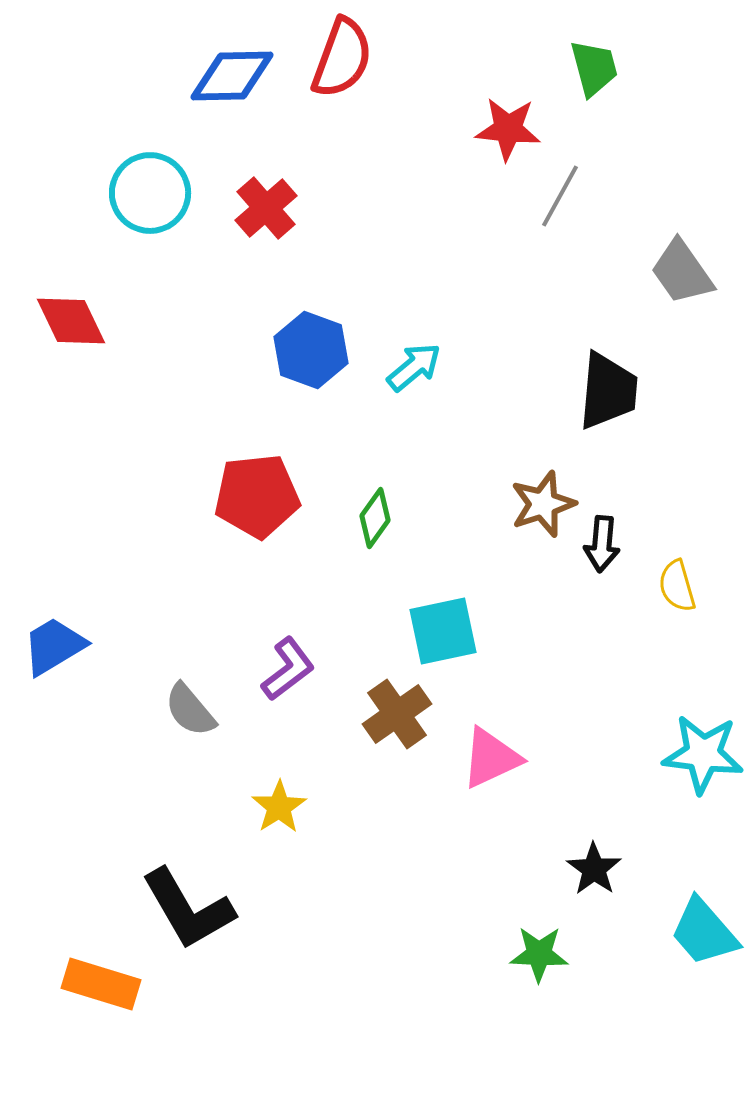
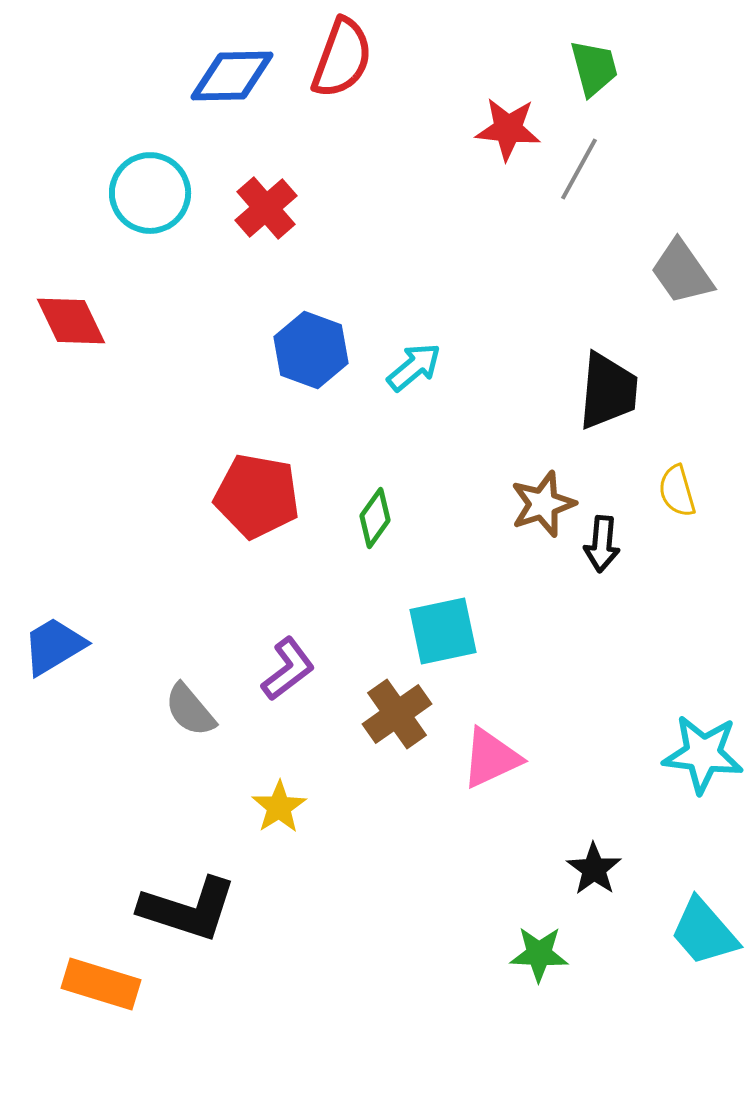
gray line: moved 19 px right, 27 px up
red pentagon: rotated 16 degrees clockwise
yellow semicircle: moved 95 px up
black L-shape: rotated 42 degrees counterclockwise
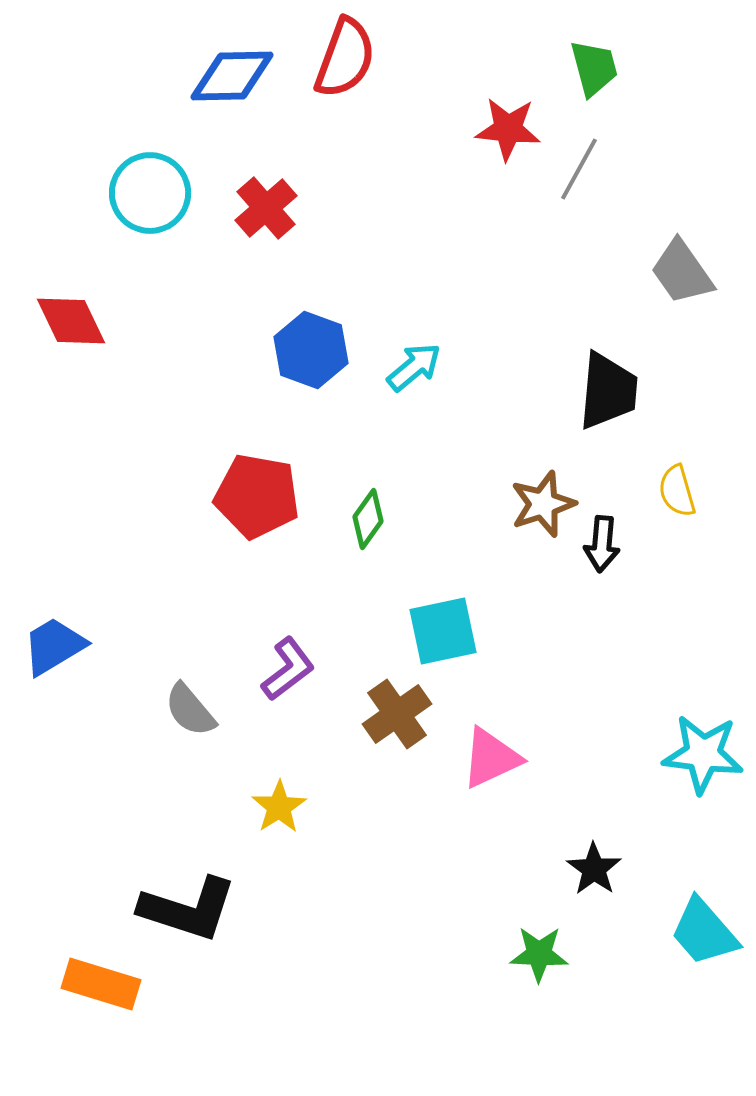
red semicircle: moved 3 px right
green diamond: moved 7 px left, 1 px down
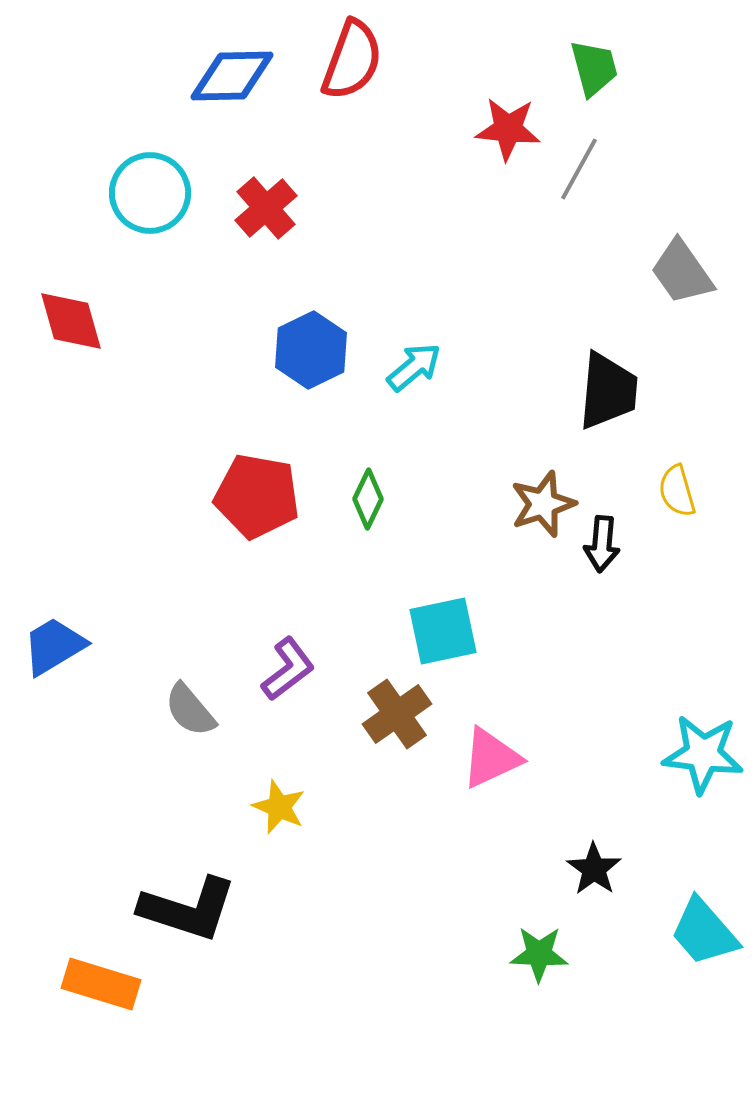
red semicircle: moved 7 px right, 2 px down
red diamond: rotated 10 degrees clockwise
blue hexagon: rotated 14 degrees clockwise
green diamond: moved 20 px up; rotated 10 degrees counterclockwise
yellow star: rotated 16 degrees counterclockwise
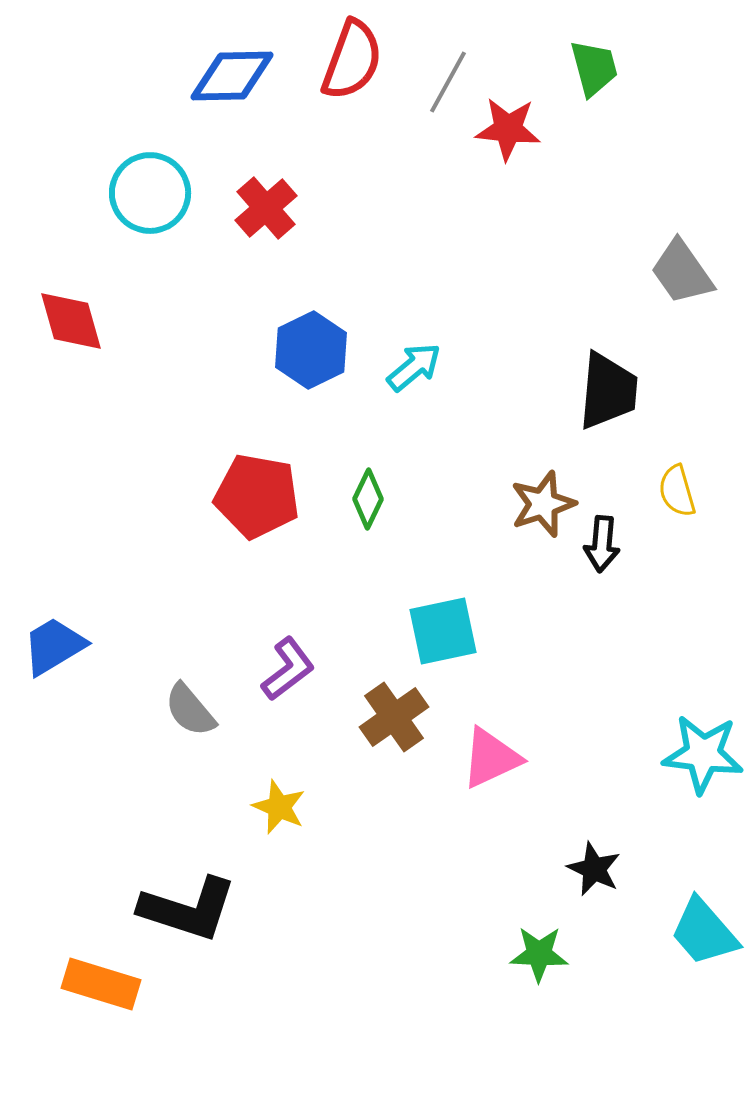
gray line: moved 131 px left, 87 px up
brown cross: moved 3 px left, 3 px down
black star: rotated 10 degrees counterclockwise
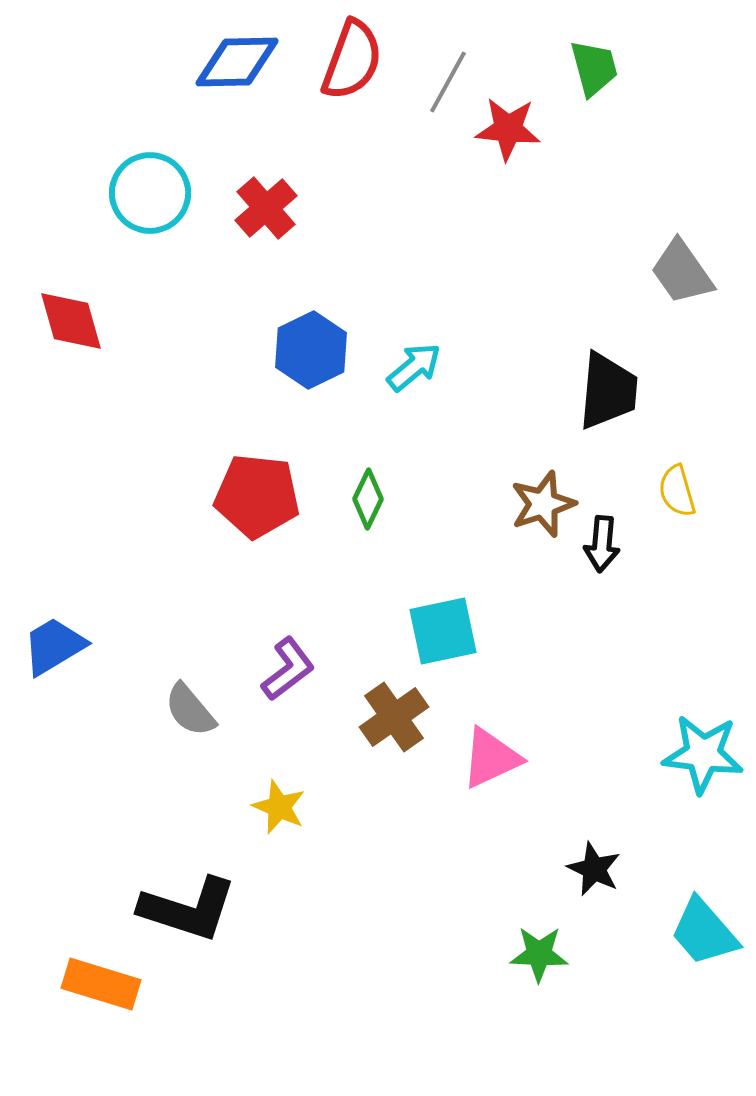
blue diamond: moved 5 px right, 14 px up
red pentagon: rotated 4 degrees counterclockwise
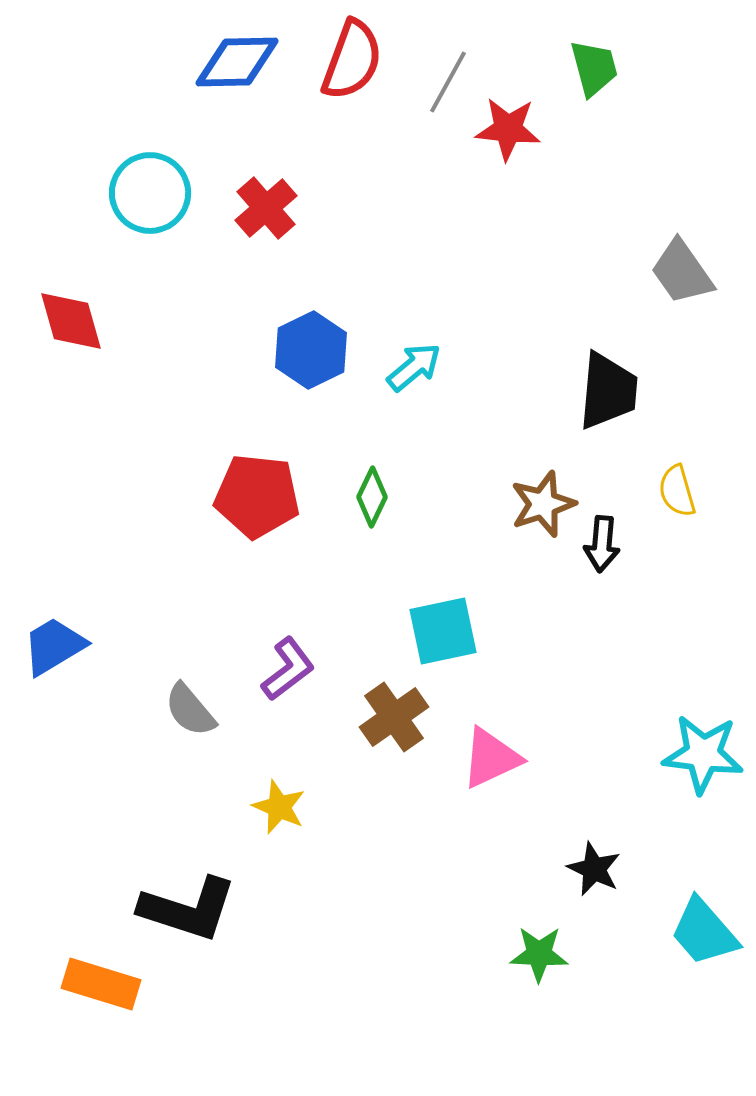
green diamond: moved 4 px right, 2 px up
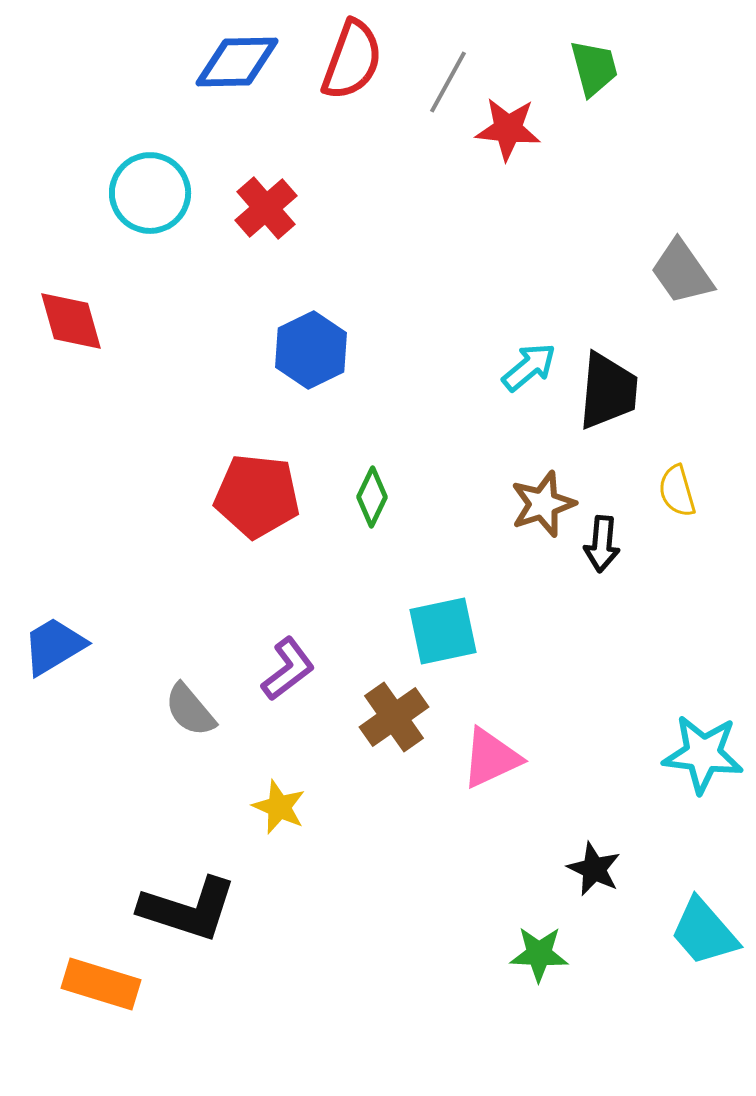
cyan arrow: moved 115 px right
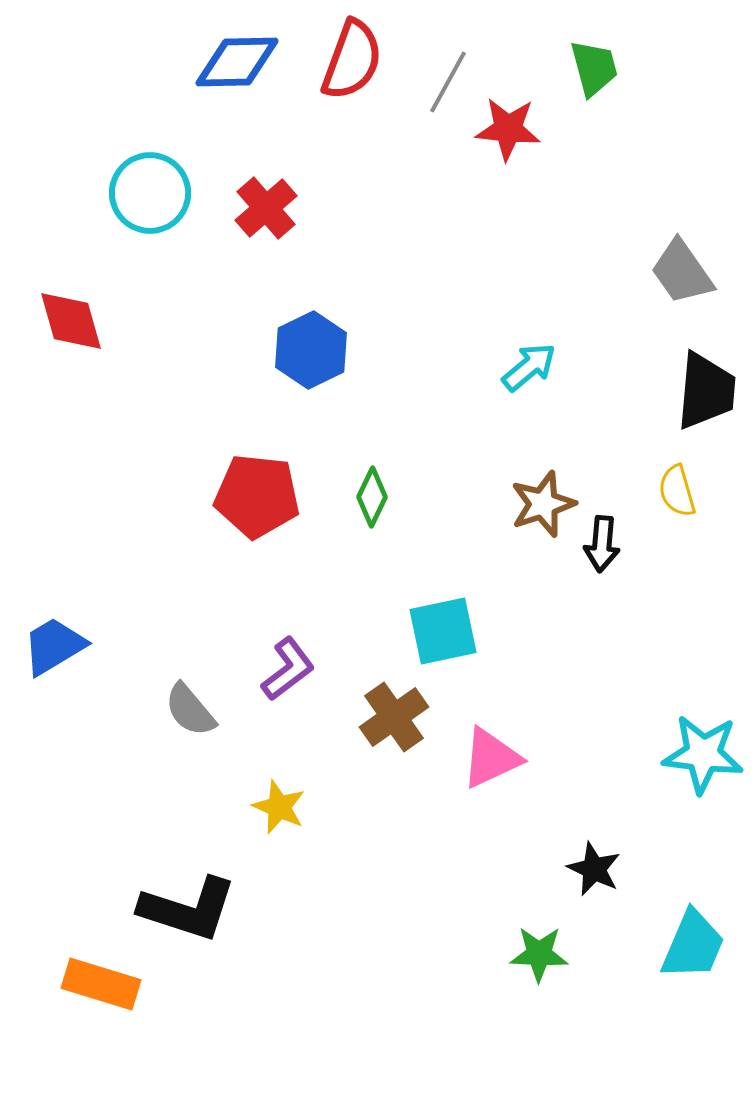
black trapezoid: moved 98 px right
cyan trapezoid: moved 11 px left, 13 px down; rotated 116 degrees counterclockwise
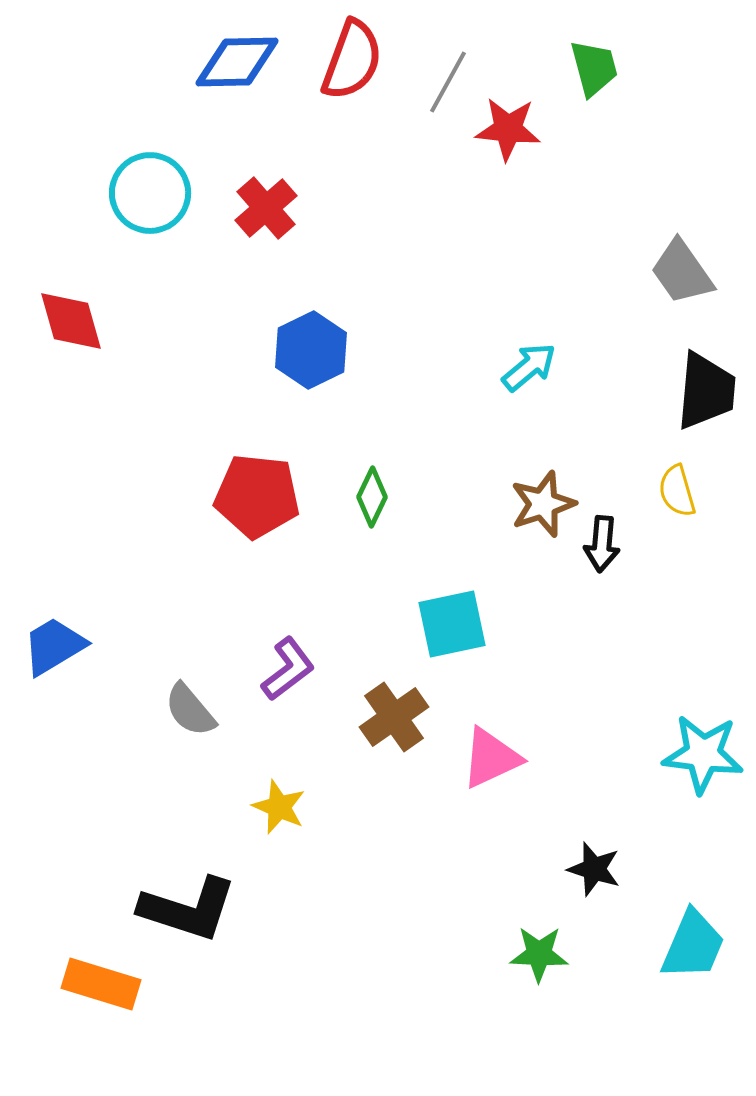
cyan square: moved 9 px right, 7 px up
black star: rotated 8 degrees counterclockwise
